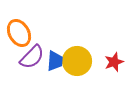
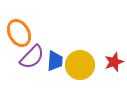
yellow circle: moved 3 px right, 4 px down
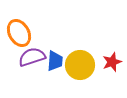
purple semicircle: rotated 152 degrees counterclockwise
red star: moved 2 px left
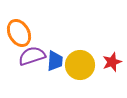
purple semicircle: moved 1 px up
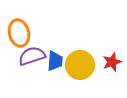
orange ellipse: rotated 16 degrees clockwise
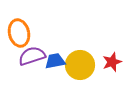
blue trapezoid: rotated 105 degrees counterclockwise
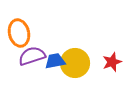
yellow circle: moved 5 px left, 2 px up
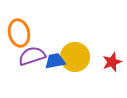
yellow circle: moved 6 px up
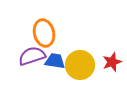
orange ellipse: moved 25 px right
yellow circle: moved 5 px right, 8 px down
blue trapezoid: rotated 20 degrees clockwise
